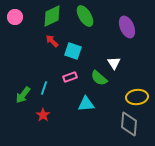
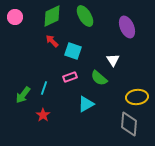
white triangle: moved 1 px left, 3 px up
cyan triangle: rotated 24 degrees counterclockwise
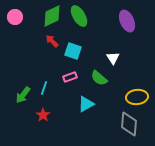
green ellipse: moved 6 px left
purple ellipse: moved 6 px up
white triangle: moved 2 px up
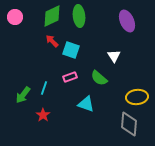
green ellipse: rotated 25 degrees clockwise
cyan square: moved 2 px left, 1 px up
white triangle: moved 1 px right, 2 px up
cyan triangle: rotated 48 degrees clockwise
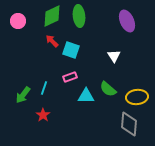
pink circle: moved 3 px right, 4 px down
green semicircle: moved 9 px right, 11 px down
cyan triangle: moved 8 px up; rotated 18 degrees counterclockwise
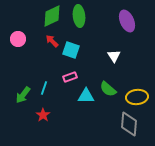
pink circle: moved 18 px down
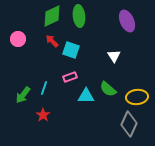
gray diamond: rotated 20 degrees clockwise
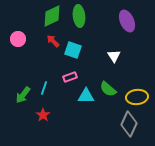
red arrow: moved 1 px right
cyan square: moved 2 px right
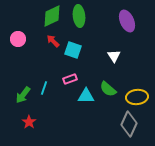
pink rectangle: moved 2 px down
red star: moved 14 px left, 7 px down
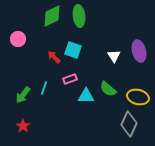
purple ellipse: moved 12 px right, 30 px down; rotated 10 degrees clockwise
red arrow: moved 1 px right, 16 px down
yellow ellipse: moved 1 px right; rotated 20 degrees clockwise
red star: moved 6 px left, 4 px down
